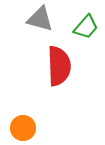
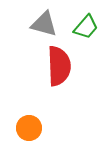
gray triangle: moved 4 px right, 5 px down
orange circle: moved 6 px right
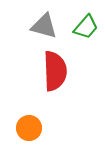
gray triangle: moved 2 px down
red semicircle: moved 4 px left, 5 px down
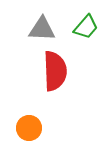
gray triangle: moved 2 px left, 3 px down; rotated 12 degrees counterclockwise
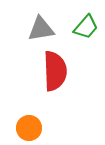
gray triangle: moved 1 px left; rotated 12 degrees counterclockwise
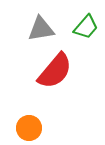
red semicircle: rotated 42 degrees clockwise
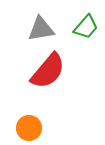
red semicircle: moved 7 px left
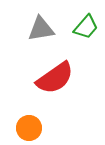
red semicircle: moved 7 px right, 7 px down; rotated 15 degrees clockwise
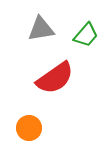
green trapezoid: moved 8 px down
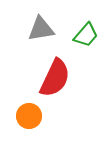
red semicircle: rotated 30 degrees counterclockwise
orange circle: moved 12 px up
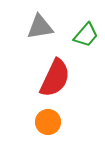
gray triangle: moved 1 px left, 2 px up
orange circle: moved 19 px right, 6 px down
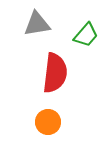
gray triangle: moved 3 px left, 3 px up
red semicircle: moved 5 px up; rotated 18 degrees counterclockwise
